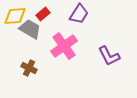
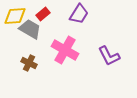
pink cross: moved 1 px right, 4 px down; rotated 24 degrees counterclockwise
brown cross: moved 5 px up
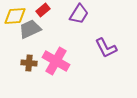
red rectangle: moved 4 px up
gray trapezoid: rotated 55 degrees counterclockwise
pink cross: moved 9 px left, 11 px down
purple L-shape: moved 3 px left, 8 px up
brown cross: rotated 21 degrees counterclockwise
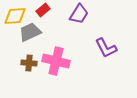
gray trapezoid: moved 3 px down
pink cross: rotated 16 degrees counterclockwise
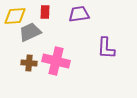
red rectangle: moved 2 px right, 2 px down; rotated 48 degrees counterclockwise
purple trapezoid: rotated 130 degrees counterclockwise
purple L-shape: rotated 30 degrees clockwise
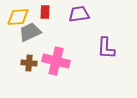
yellow diamond: moved 3 px right, 1 px down
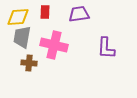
gray trapezoid: moved 8 px left, 5 px down; rotated 55 degrees counterclockwise
pink cross: moved 2 px left, 16 px up
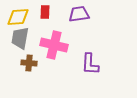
gray trapezoid: moved 2 px left, 1 px down
purple L-shape: moved 16 px left, 16 px down
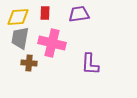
red rectangle: moved 1 px down
pink cross: moved 2 px left, 2 px up
